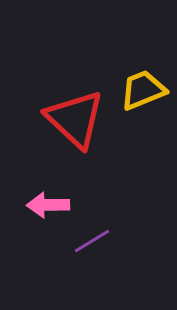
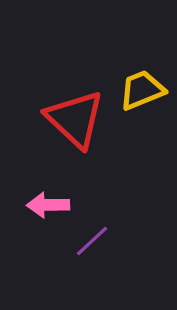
yellow trapezoid: moved 1 px left
purple line: rotated 12 degrees counterclockwise
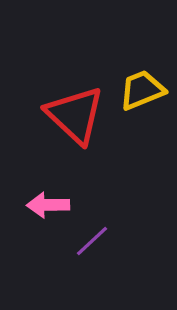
red triangle: moved 4 px up
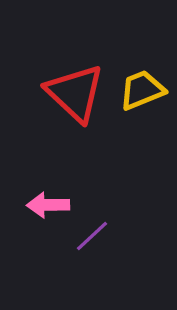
red triangle: moved 22 px up
purple line: moved 5 px up
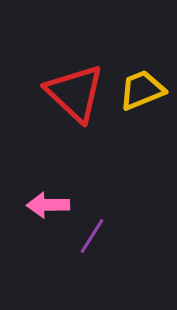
purple line: rotated 15 degrees counterclockwise
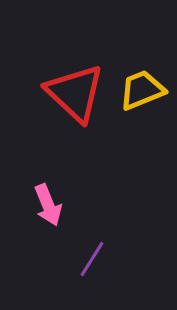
pink arrow: rotated 111 degrees counterclockwise
purple line: moved 23 px down
